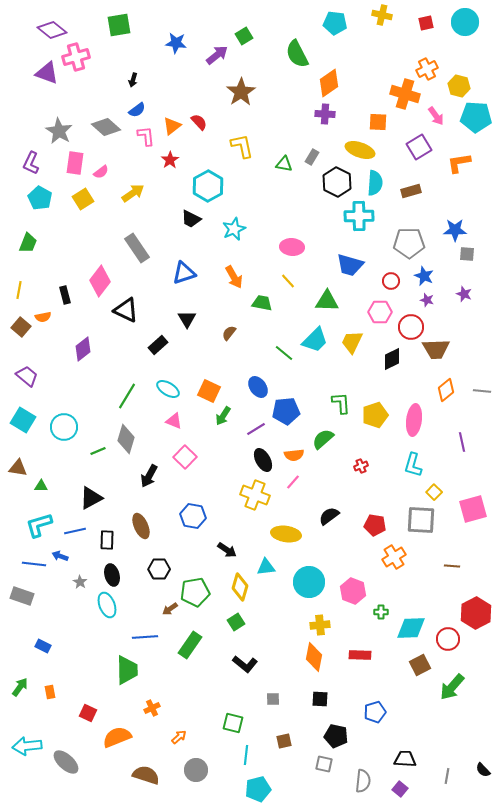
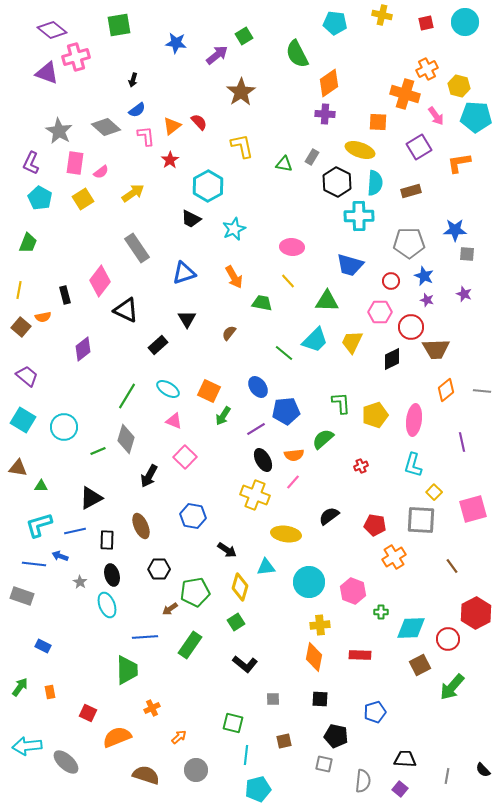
brown line at (452, 566): rotated 49 degrees clockwise
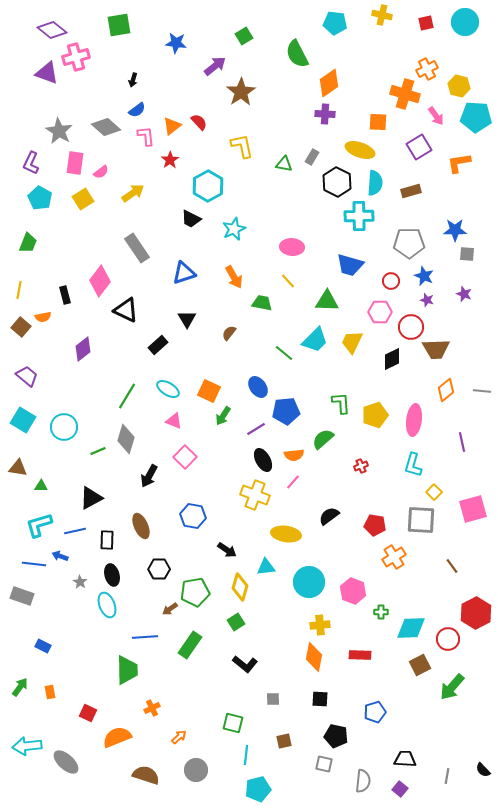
purple arrow at (217, 55): moved 2 px left, 11 px down
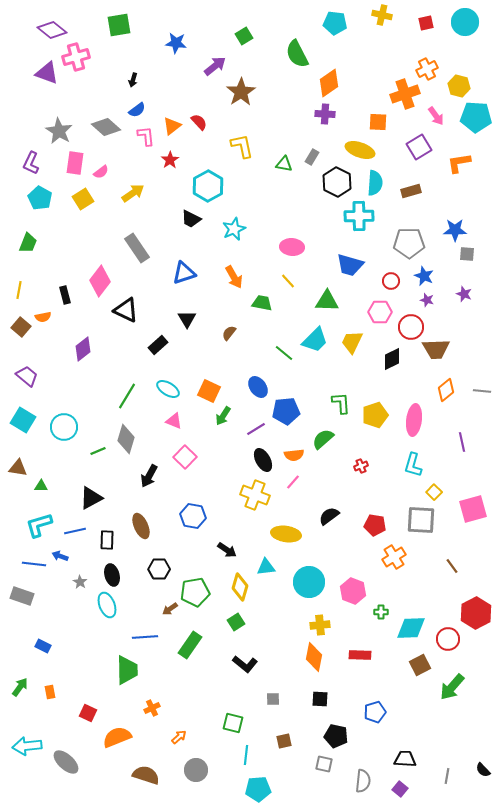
orange cross at (405, 94): rotated 36 degrees counterclockwise
cyan pentagon at (258, 789): rotated 10 degrees clockwise
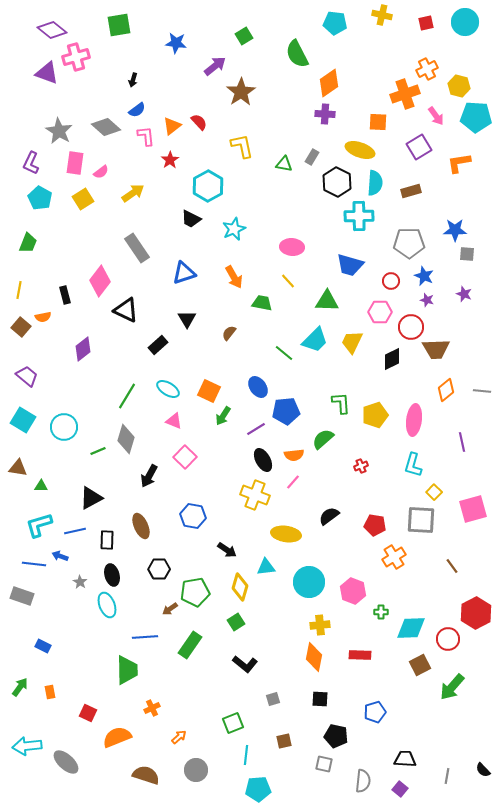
gray square at (273, 699): rotated 16 degrees counterclockwise
green square at (233, 723): rotated 35 degrees counterclockwise
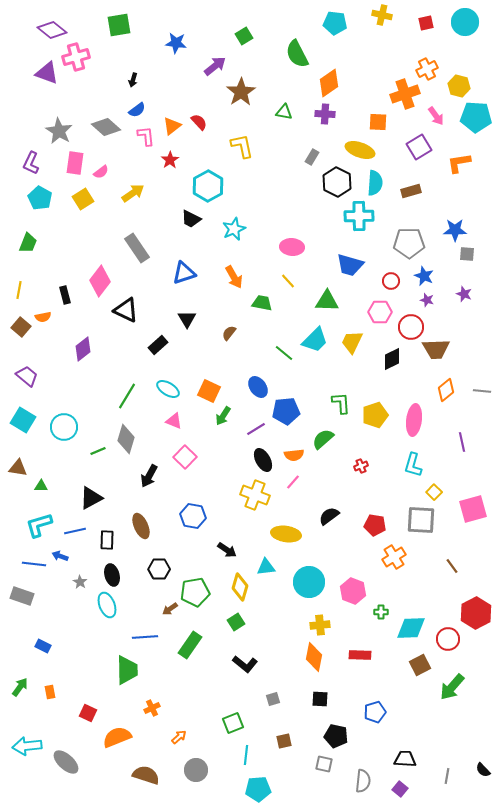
green triangle at (284, 164): moved 52 px up
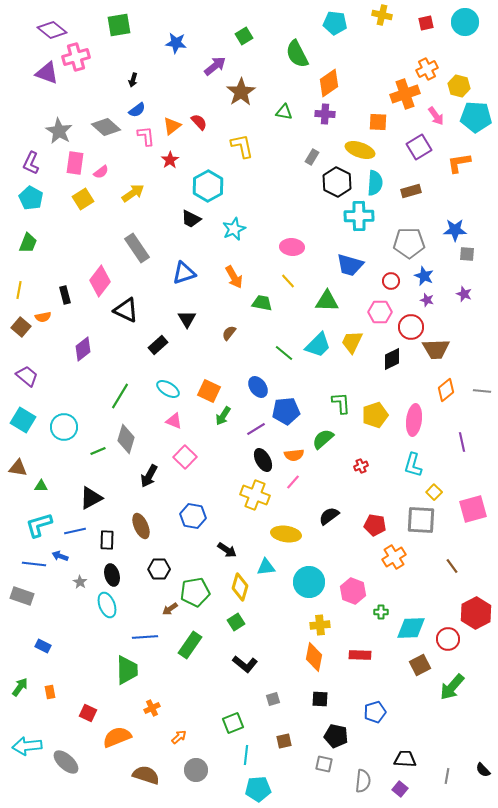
cyan pentagon at (40, 198): moved 9 px left
cyan trapezoid at (315, 340): moved 3 px right, 5 px down
green line at (127, 396): moved 7 px left
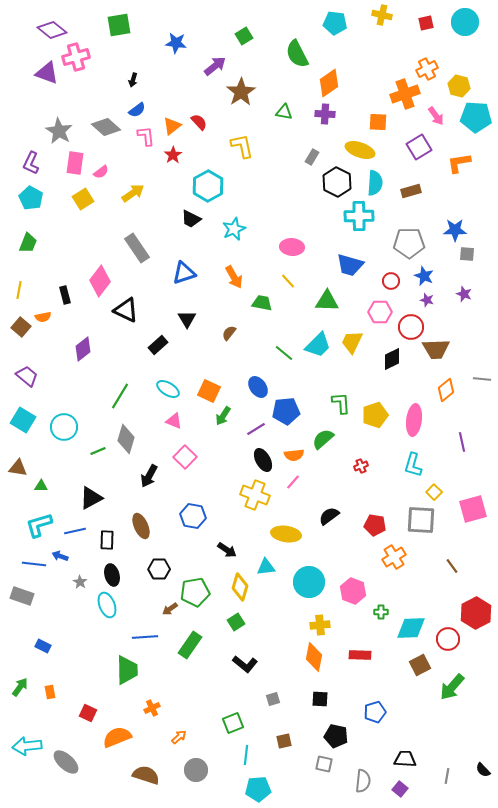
red star at (170, 160): moved 3 px right, 5 px up
gray line at (482, 391): moved 12 px up
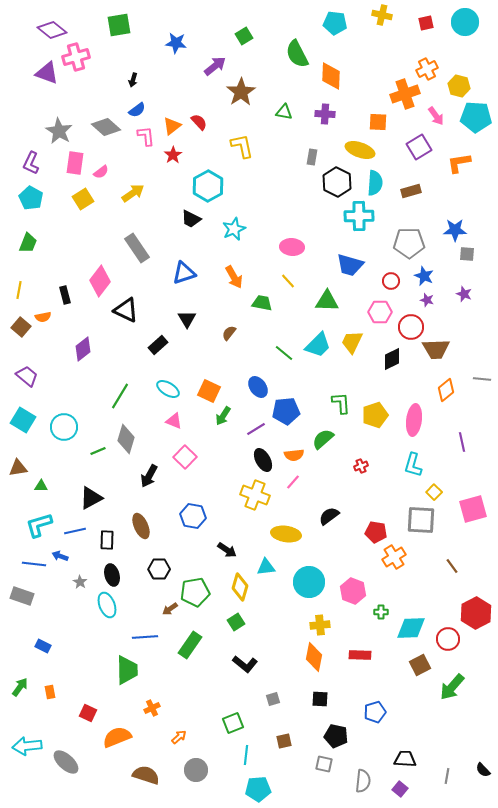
orange diamond at (329, 83): moved 2 px right, 7 px up; rotated 52 degrees counterclockwise
gray rectangle at (312, 157): rotated 21 degrees counterclockwise
brown triangle at (18, 468): rotated 18 degrees counterclockwise
red pentagon at (375, 525): moved 1 px right, 7 px down
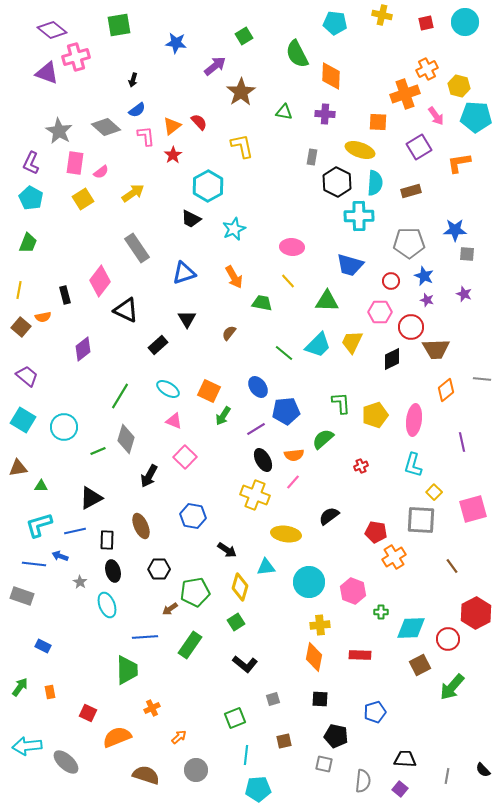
black ellipse at (112, 575): moved 1 px right, 4 px up
green square at (233, 723): moved 2 px right, 5 px up
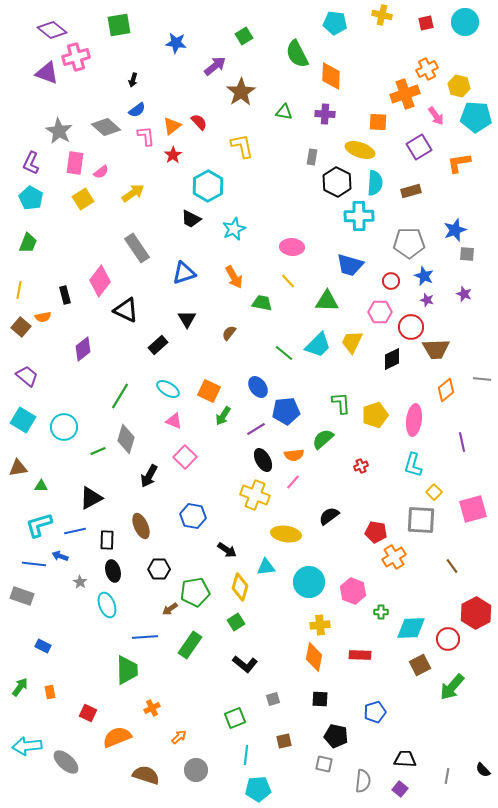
blue star at (455, 230): rotated 20 degrees counterclockwise
